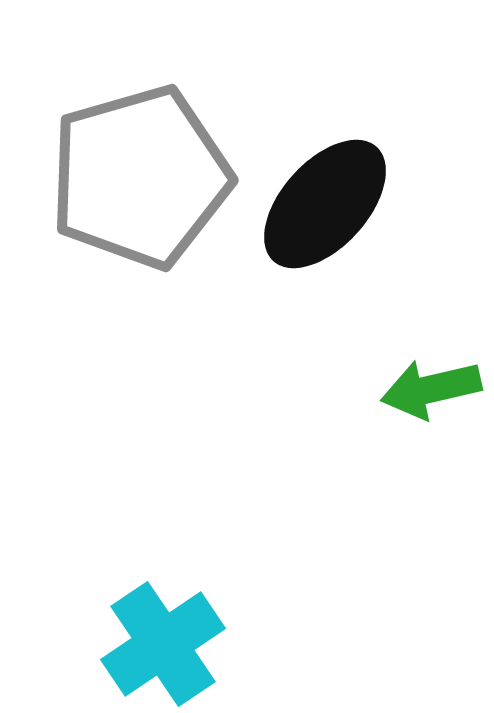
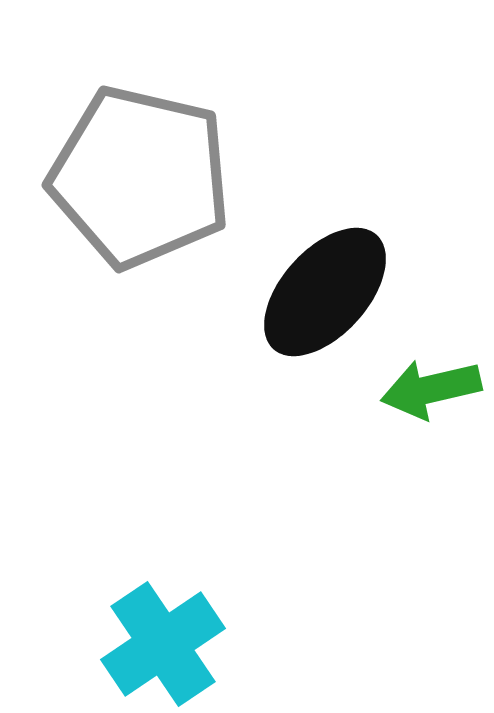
gray pentagon: rotated 29 degrees clockwise
black ellipse: moved 88 px down
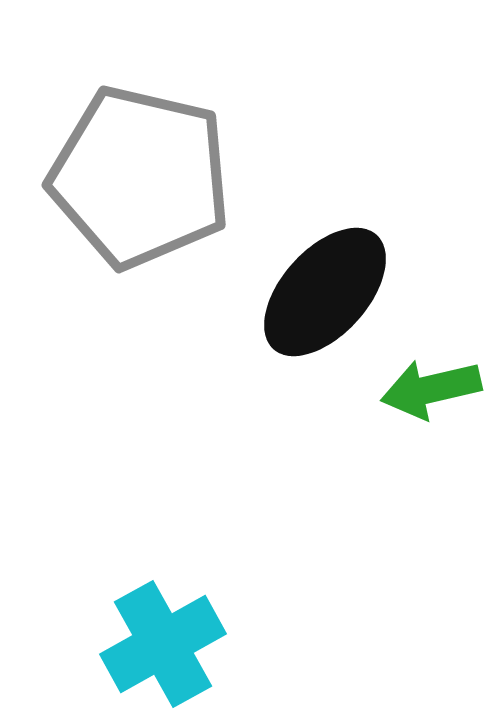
cyan cross: rotated 5 degrees clockwise
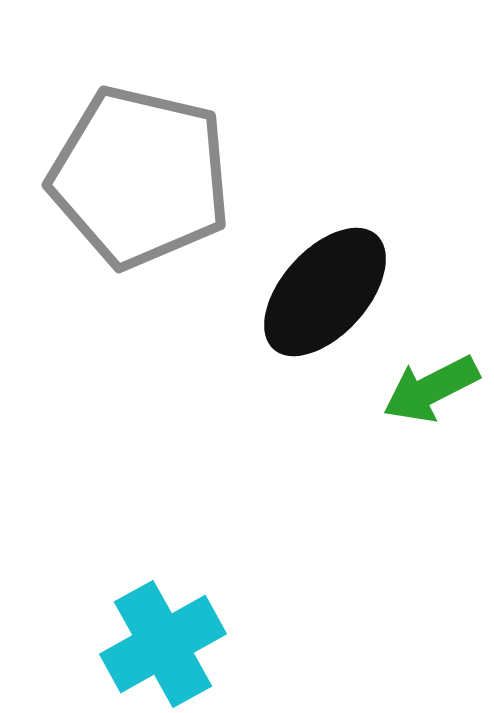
green arrow: rotated 14 degrees counterclockwise
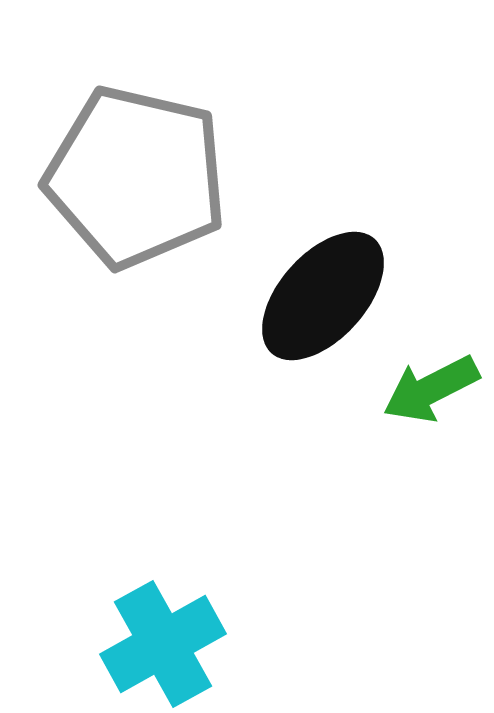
gray pentagon: moved 4 px left
black ellipse: moved 2 px left, 4 px down
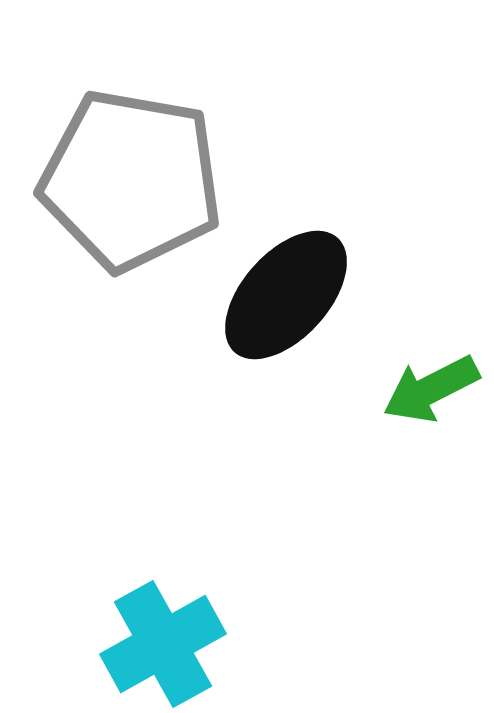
gray pentagon: moved 5 px left, 3 px down; rotated 3 degrees counterclockwise
black ellipse: moved 37 px left, 1 px up
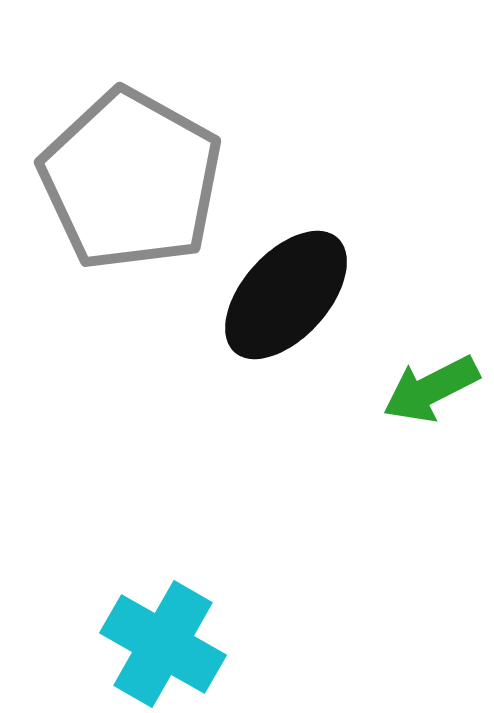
gray pentagon: rotated 19 degrees clockwise
cyan cross: rotated 31 degrees counterclockwise
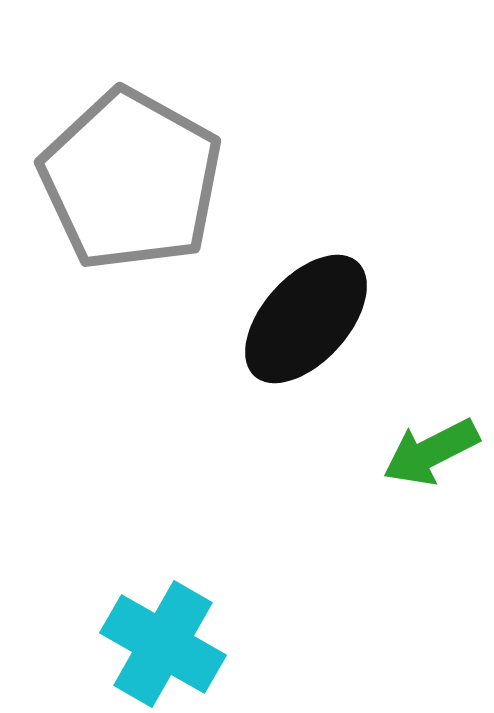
black ellipse: moved 20 px right, 24 px down
green arrow: moved 63 px down
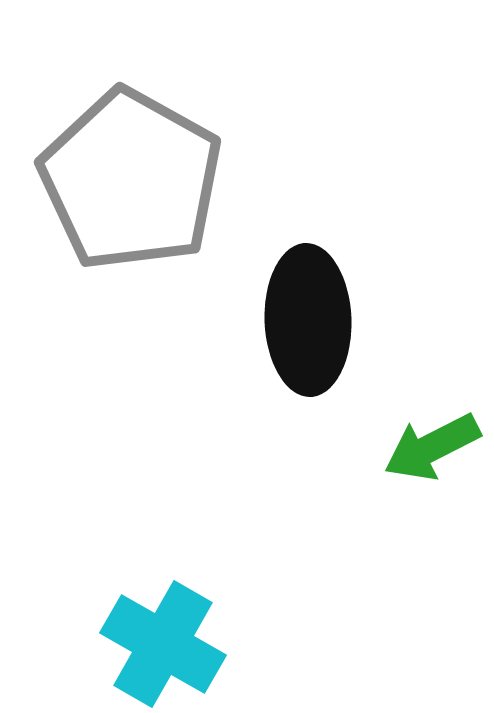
black ellipse: moved 2 px right, 1 px down; rotated 44 degrees counterclockwise
green arrow: moved 1 px right, 5 px up
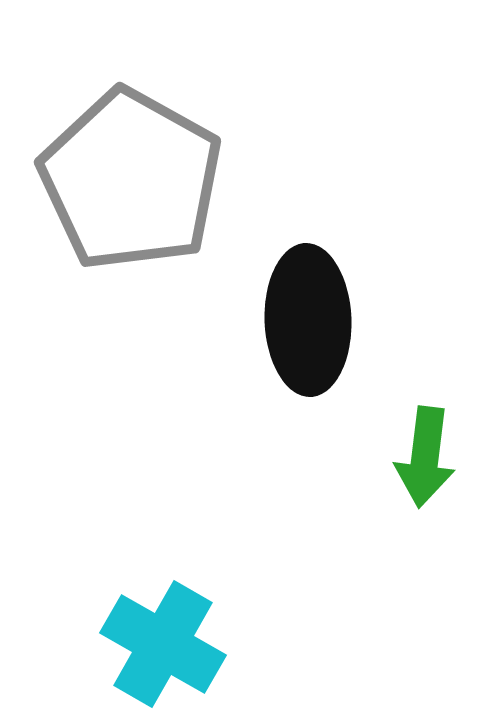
green arrow: moved 7 px left, 10 px down; rotated 56 degrees counterclockwise
